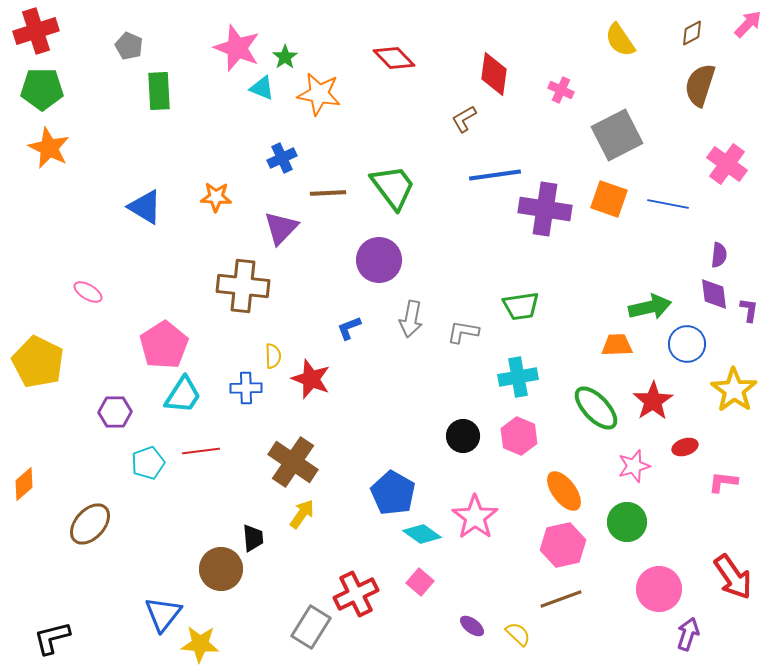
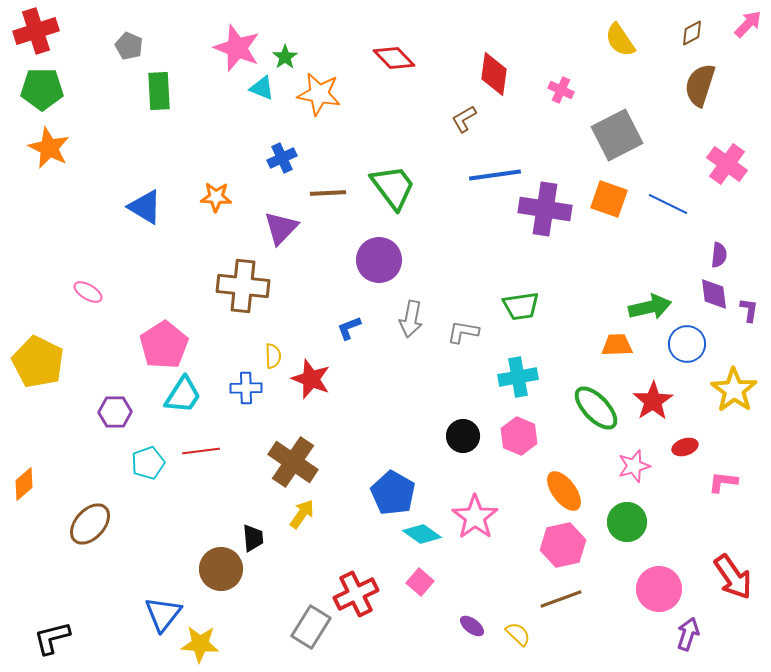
blue line at (668, 204): rotated 15 degrees clockwise
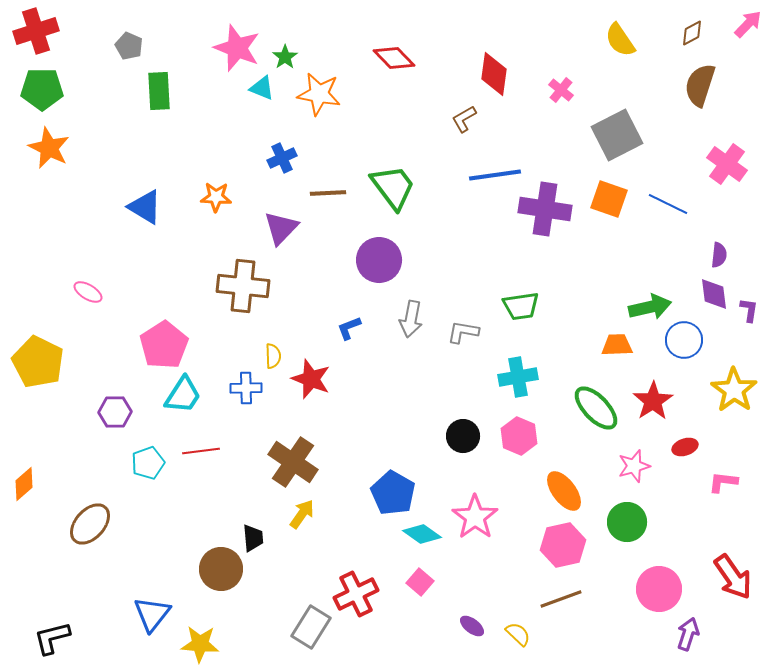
pink cross at (561, 90): rotated 15 degrees clockwise
blue circle at (687, 344): moved 3 px left, 4 px up
blue triangle at (163, 614): moved 11 px left
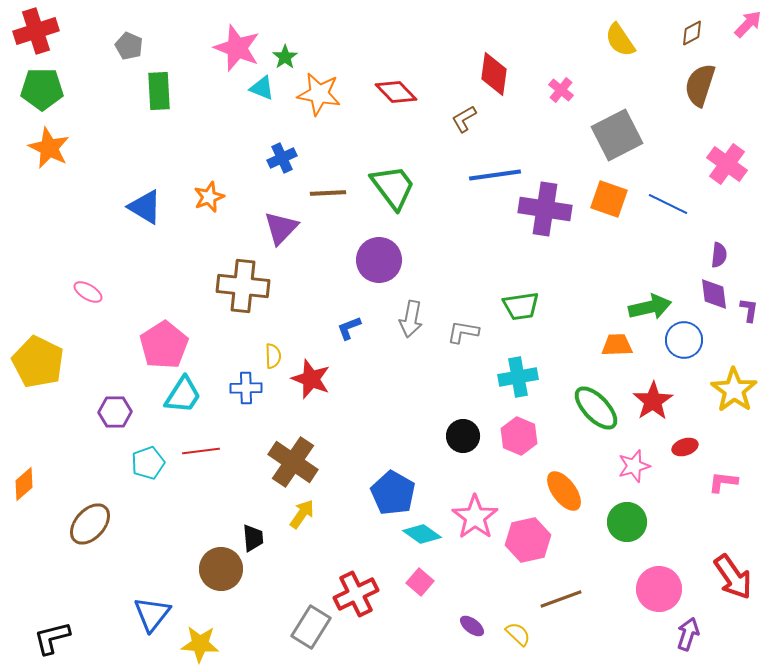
red diamond at (394, 58): moved 2 px right, 34 px down
orange star at (216, 197): moved 7 px left; rotated 24 degrees counterclockwise
pink hexagon at (563, 545): moved 35 px left, 5 px up
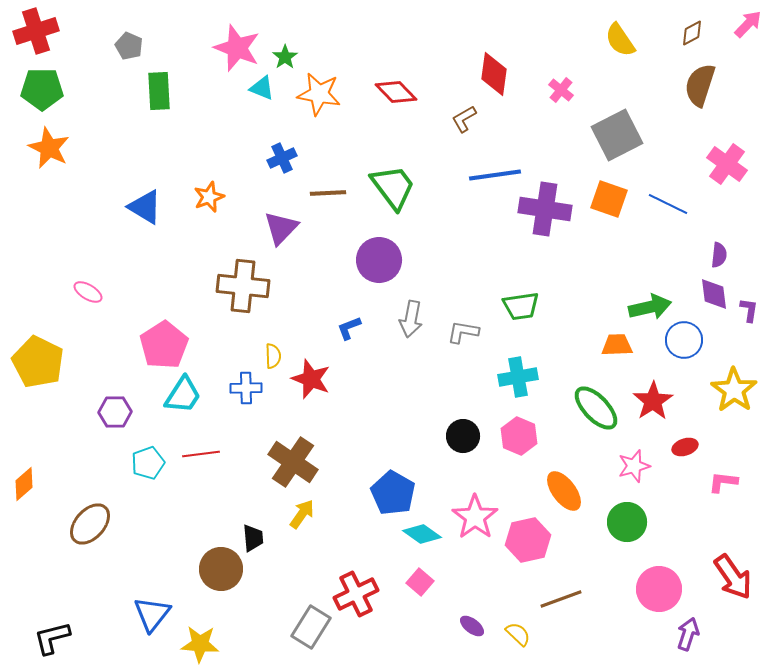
red line at (201, 451): moved 3 px down
